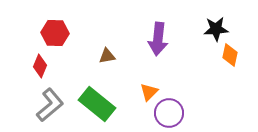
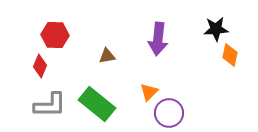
red hexagon: moved 2 px down
gray L-shape: rotated 40 degrees clockwise
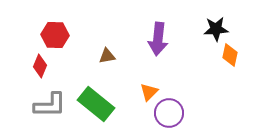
green rectangle: moved 1 px left
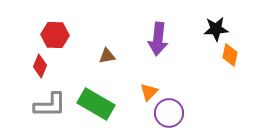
green rectangle: rotated 9 degrees counterclockwise
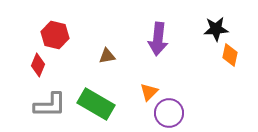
red hexagon: rotated 12 degrees clockwise
red diamond: moved 2 px left, 1 px up
